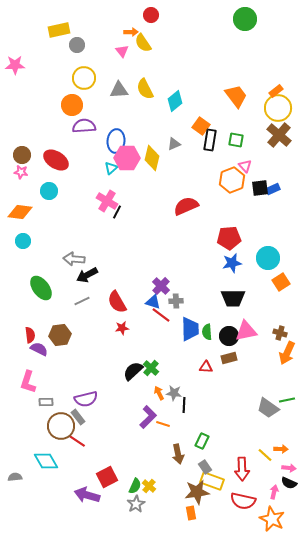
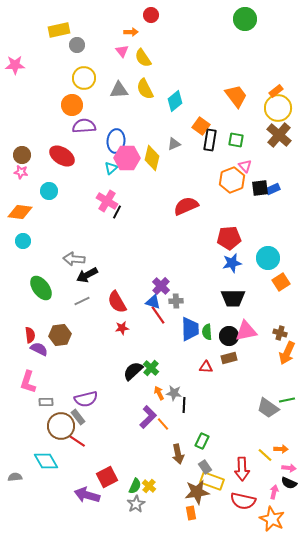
yellow semicircle at (143, 43): moved 15 px down
red ellipse at (56, 160): moved 6 px right, 4 px up
red line at (161, 315): moved 3 px left; rotated 18 degrees clockwise
orange line at (163, 424): rotated 32 degrees clockwise
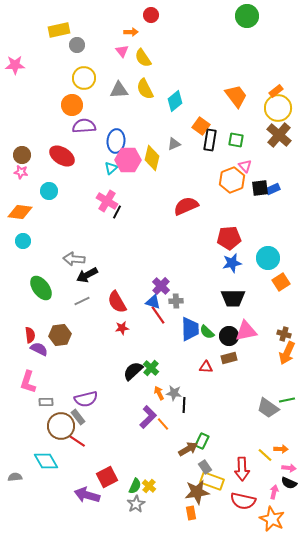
green circle at (245, 19): moved 2 px right, 3 px up
pink hexagon at (127, 158): moved 1 px right, 2 px down
green semicircle at (207, 332): rotated 42 degrees counterclockwise
brown cross at (280, 333): moved 4 px right, 1 px down
brown arrow at (178, 454): moved 10 px right, 5 px up; rotated 108 degrees counterclockwise
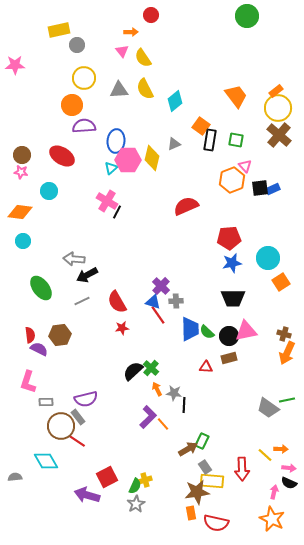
orange arrow at (159, 393): moved 2 px left, 4 px up
yellow rectangle at (212, 481): rotated 15 degrees counterclockwise
yellow cross at (149, 486): moved 4 px left, 6 px up; rotated 32 degrees clockwise
red semicircle at (243, 501): moved 27 px left, 22 px down
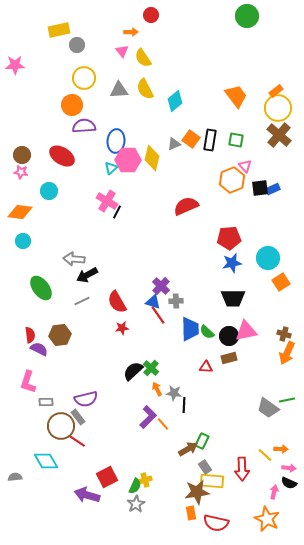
orange square at (201, 126): moved 10 px left, 13 px down
orange star at (272, 519): moved 5 px left
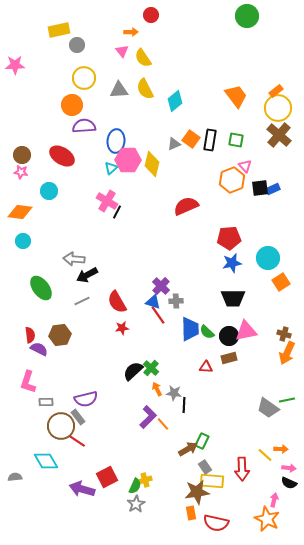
yellow diamond at (152, 158): moved 6 px down
pink arrow at (274, 492): moved 8 px down
purple arrow at (87, 495): moved 5 px left, 6 px up
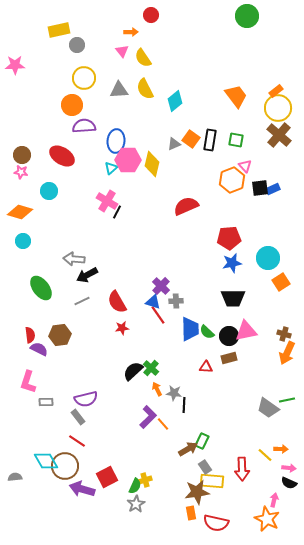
orange diamond at (20, 212): rotated 10 degrees clockwise
brown circle at (61, 426): moved 4 px right, 40 px down
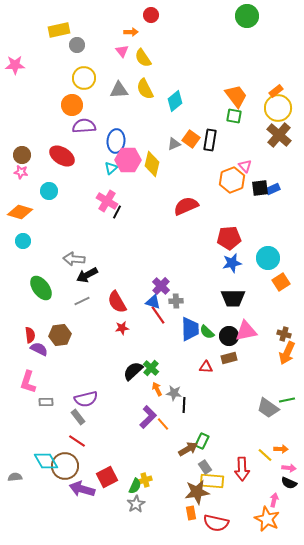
green square at (236, 140): moved 2 px left, 24 px up
